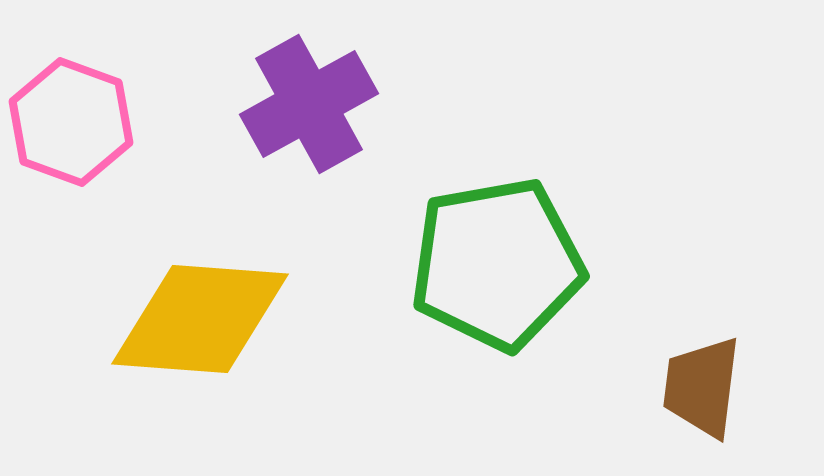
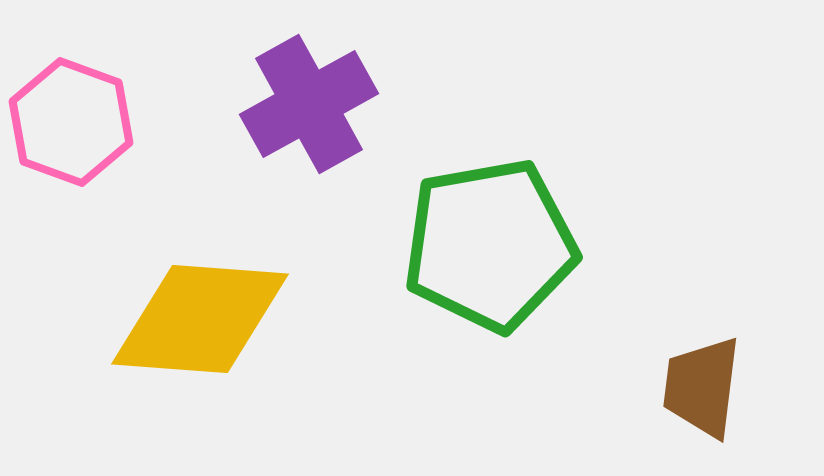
green pentagon: moved 7 px left, 19 px up
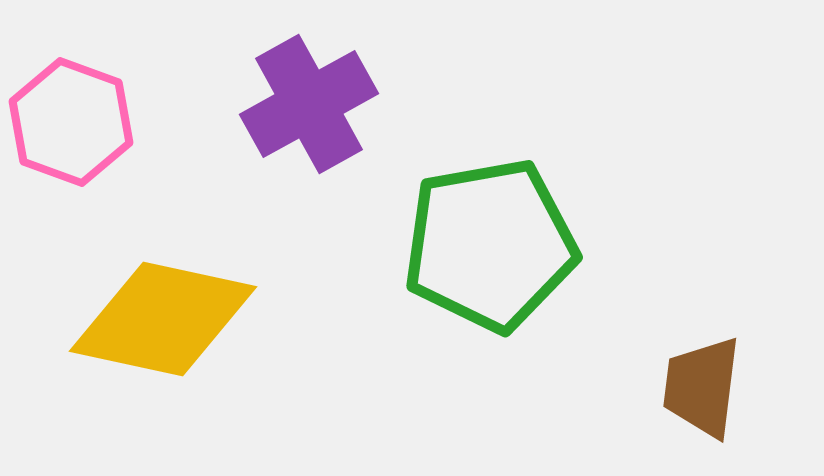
yellow diamond: moved 37 px left; rotated 8 degrees clockwise
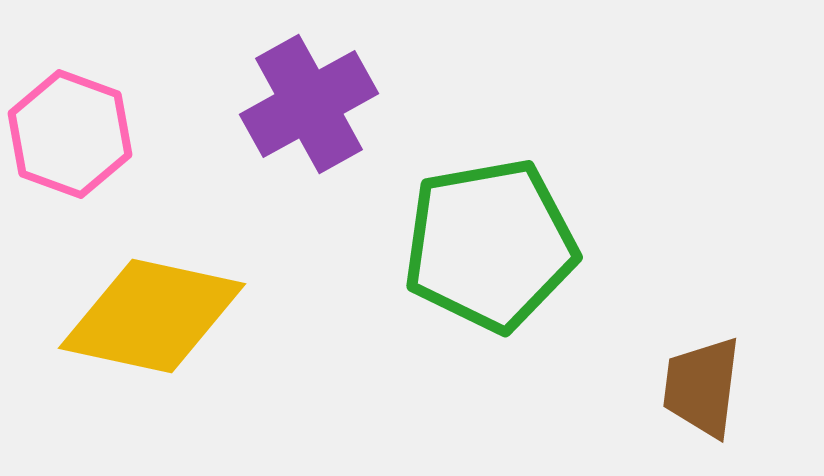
pink hexagon: moved 1 px left, 12 px down
yellow diamond: moved 11 px left, 3 px up
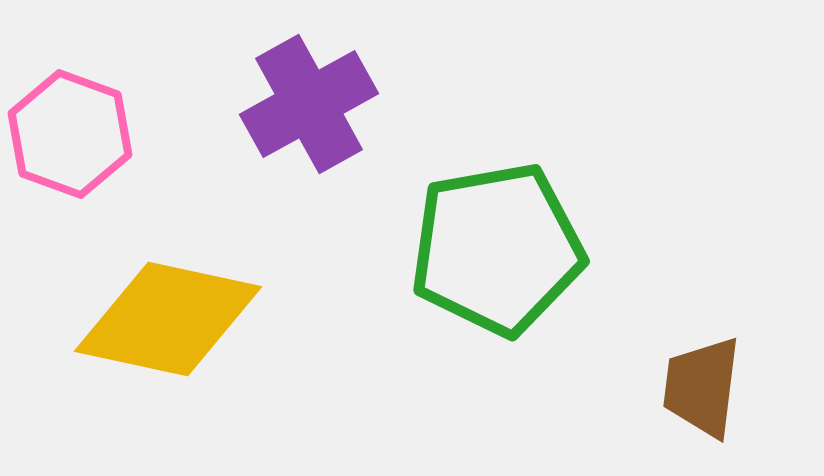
green pentagon: moved 7 px right, 4 px down
yellow diamond: moved 16 px right, 3 px down
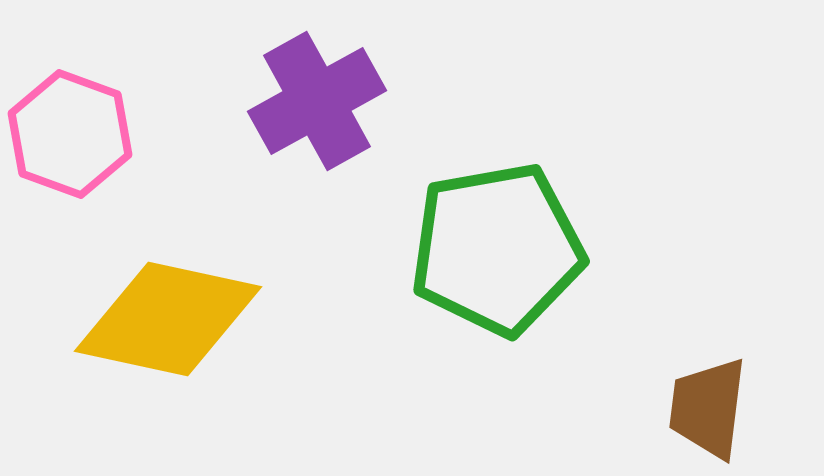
purple cross: moved 8 px right, 3 px up
brown trapezoid: moved 6 px right, 21 px down
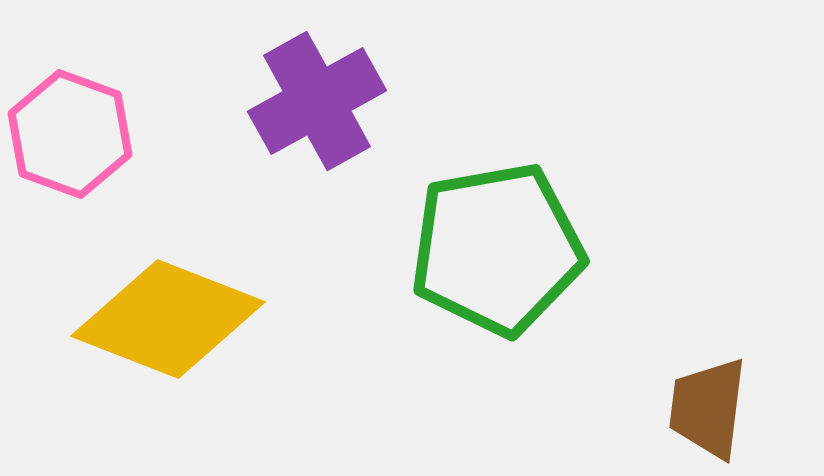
yellow diamond: rotated 9 degrees clockwise
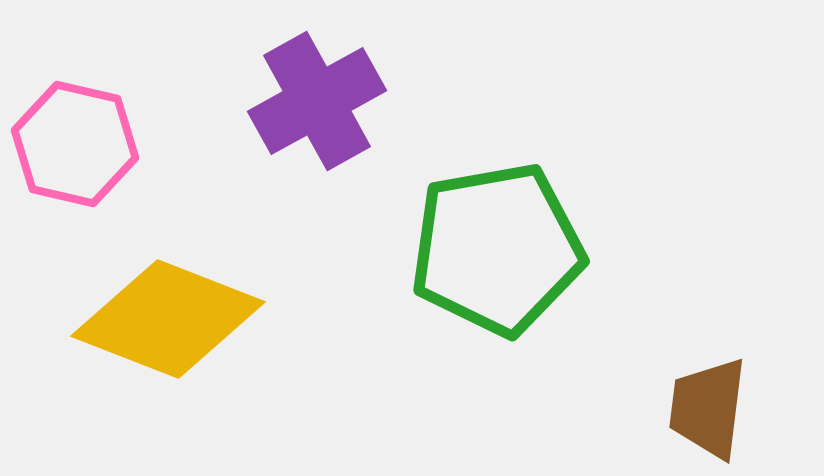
pink hexagon: moved 5 px right, 10 px down; rotated 7 degrees counterclockwise
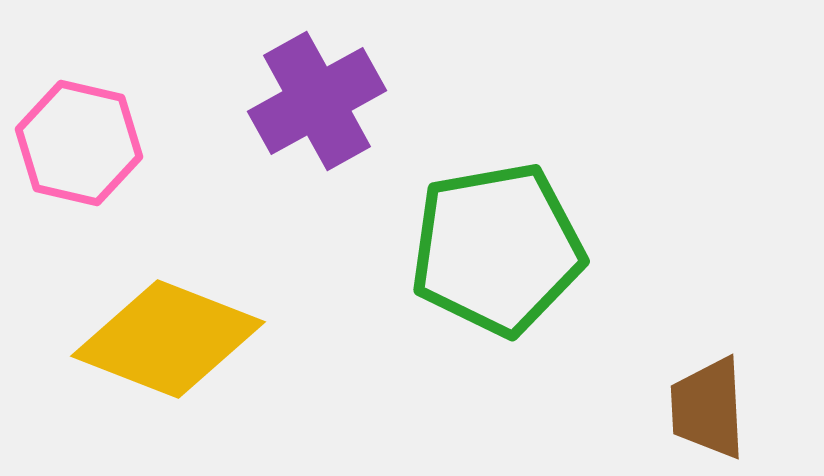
pink hexagon: moved 4 px right, 1 px up
yellow diamond: moved 20 px down
brown trapezoid: rotated 10 degrees counterclockwise
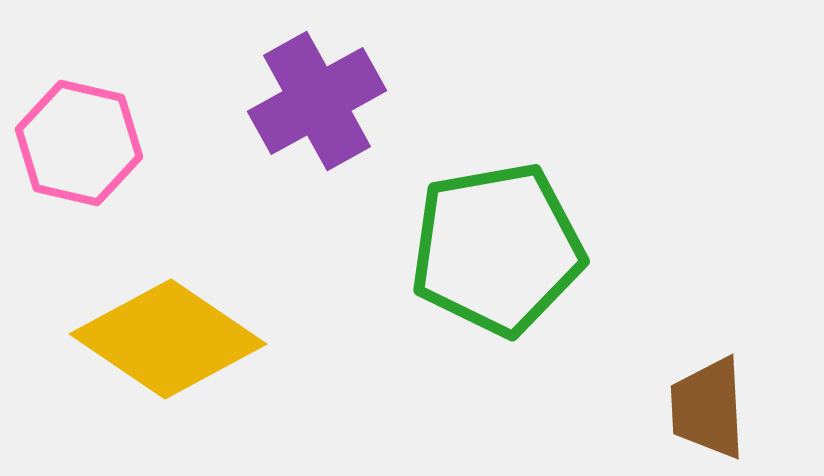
yellow diamond: rotated 13 degrees clockwise
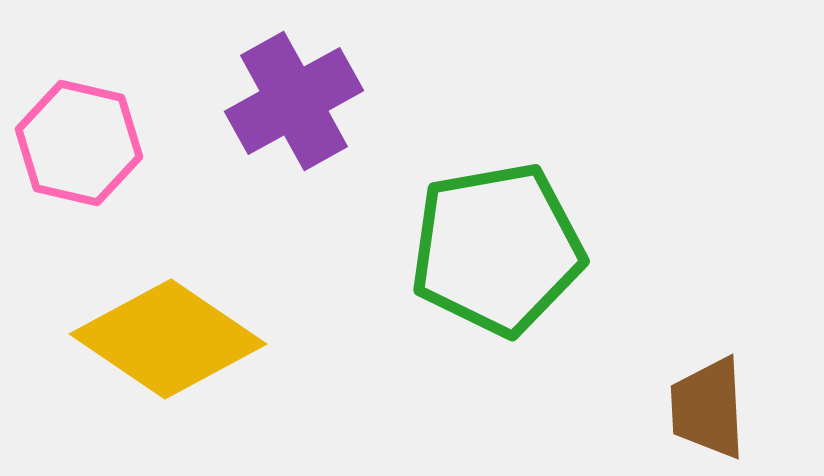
purple cross: moved 23 px left
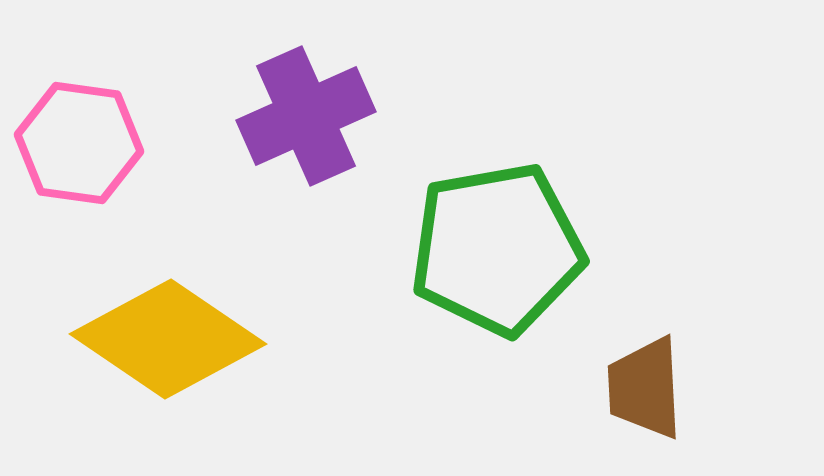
purple cross: moved 12 px right, 15 px down; rotated 5 degrees clockwise
pink hexagon: rotated 5 degrees counterclockwise
brown trapezoid: moved 63 px left, 20 px up
